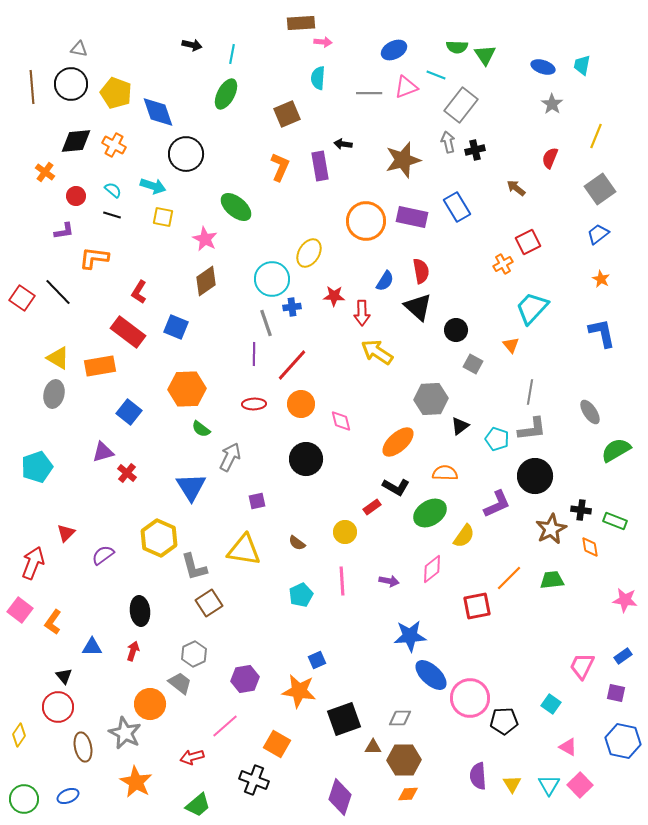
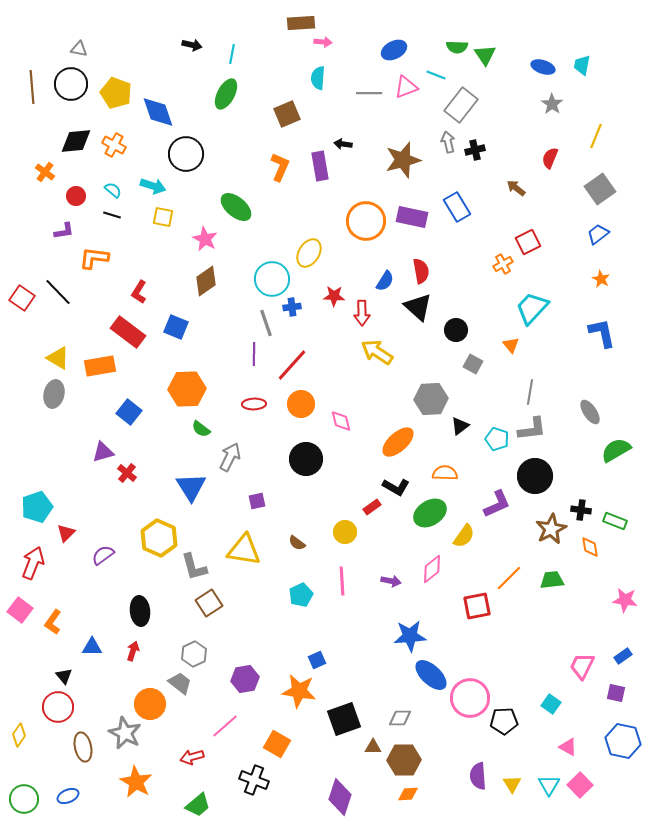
cyan pentagon at (37, 467): moved 40 px down
purple arrow at (389, 581): moved 2 px right
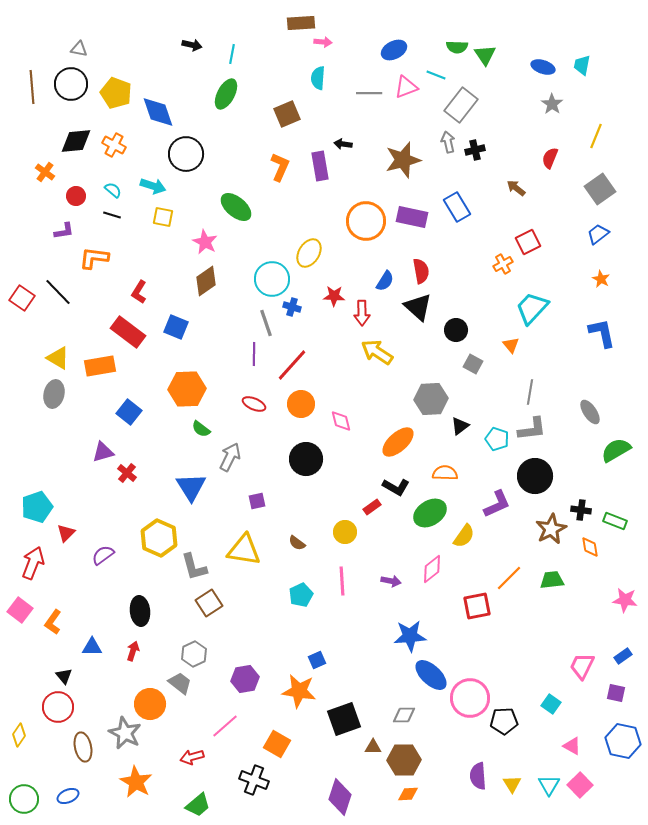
pink star at (205, 239): moved 3 px down
blue cross at (292, 307): rotated 24 degrees clockwise
red ellipse at (254, 404): rotated 25 degrees clockwise
gray diamond at (400, 718): moved 4 px right, 3 px up
pink triangle at (568, 747): moved 4 px right, 1 px up
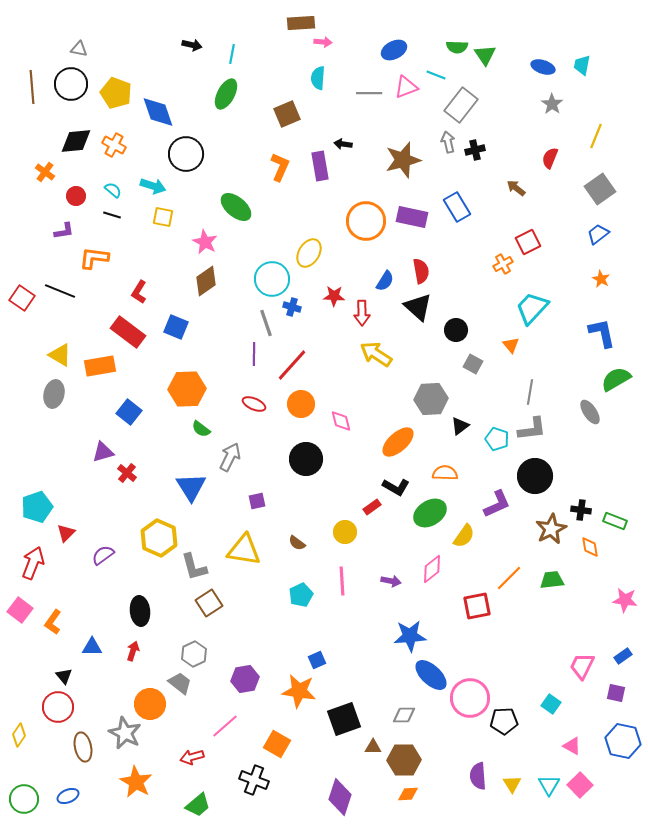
black line at (58, 292): moved 2 px right, 1 px up; rotated 24 degrees counterclockwise
yellow arrow at (377, 352): moved 1 px left, 2 px down
yellow triangle at (58, 358): moved 2 px right, 3 px up
green semicircle at (616, 450): moved 71 px up
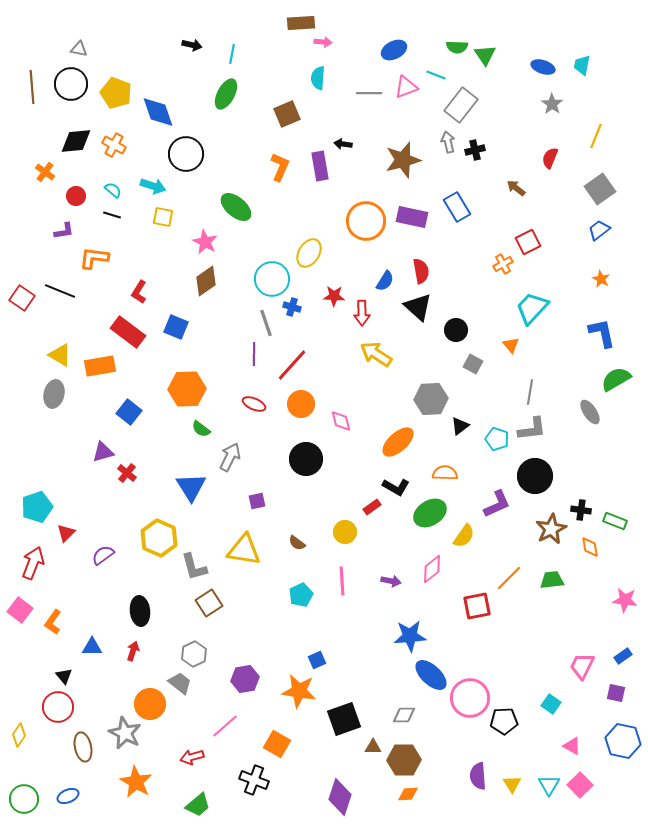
blue trapezoid at (598, 234): moved 1 px right, 4 px up
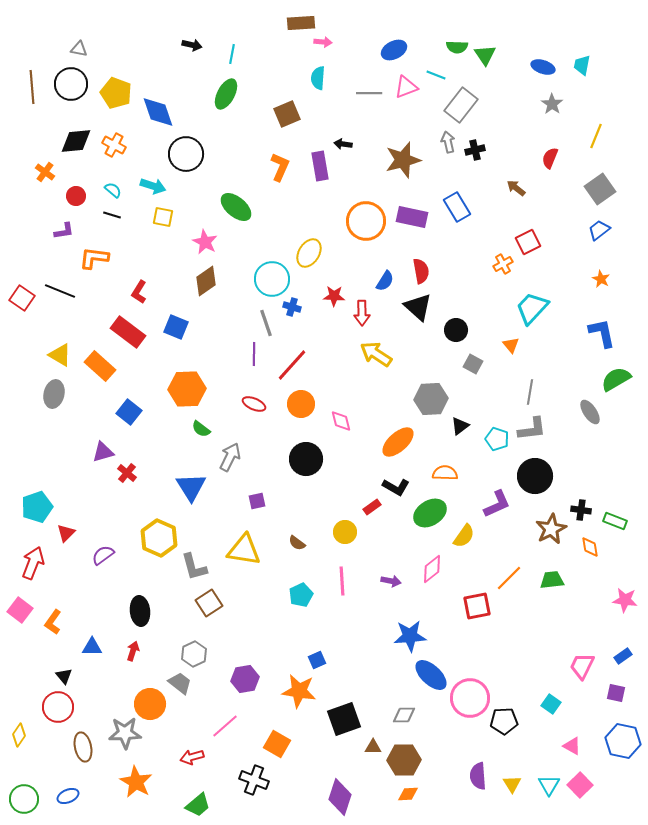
orange rectangle at (100, 366): rotated 52 degrees clockwise
gray star at (125, 733): rotated 28 degrees counterclockwise
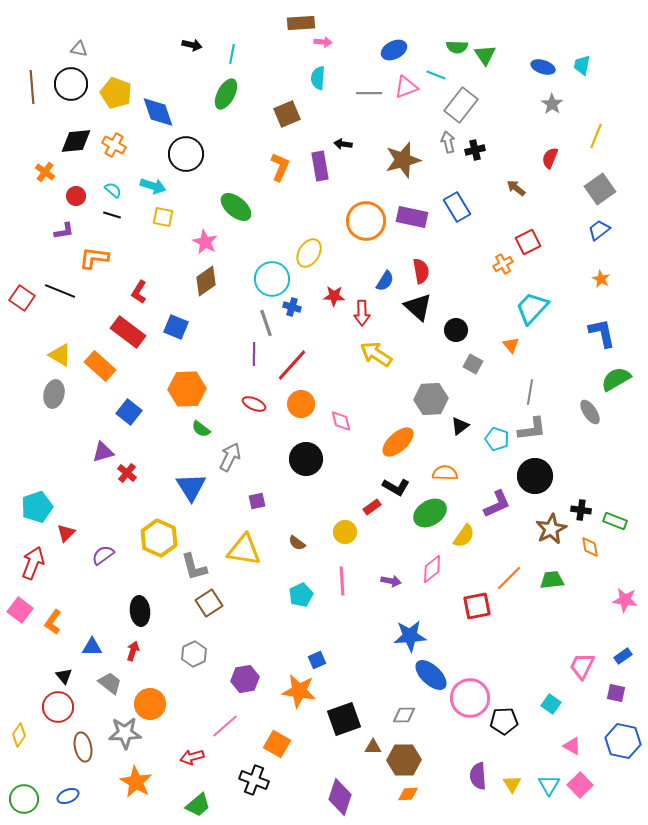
gray trapezoid at (180, 683): moved 70 px left
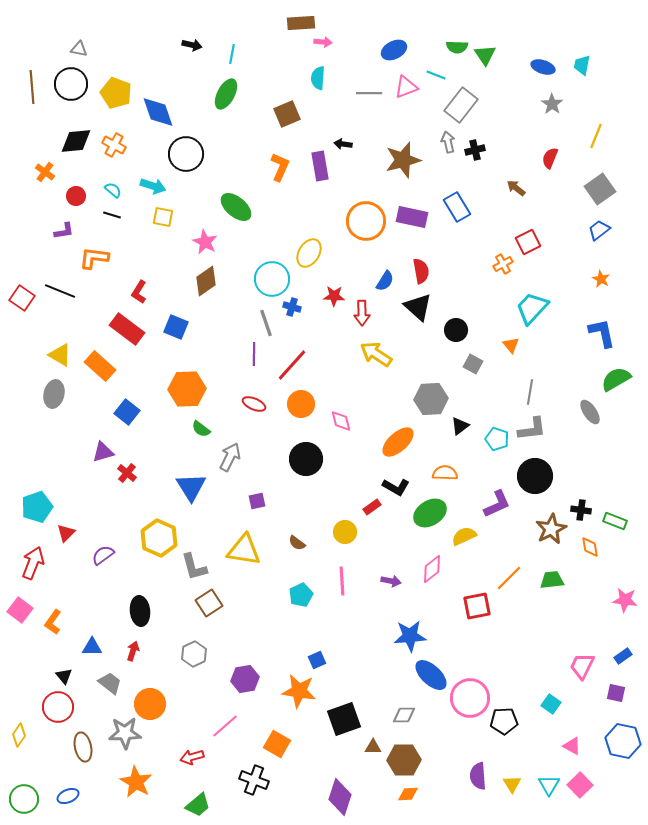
red rectangle at (128, 332): moved 1 px left, 3 px up
blue square at (129, 412): moved 2 px left
yellow semicircle at (464, 536): rotated 150 degrees counterclockwise
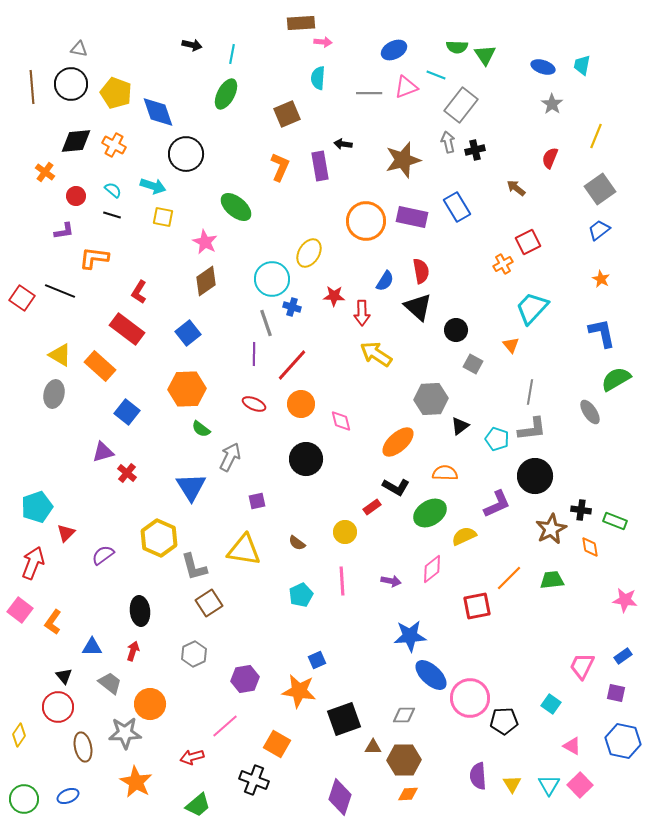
blue square at (176, 327): moved 12 px right, 6 px down; rotated 30 degrees clockwise
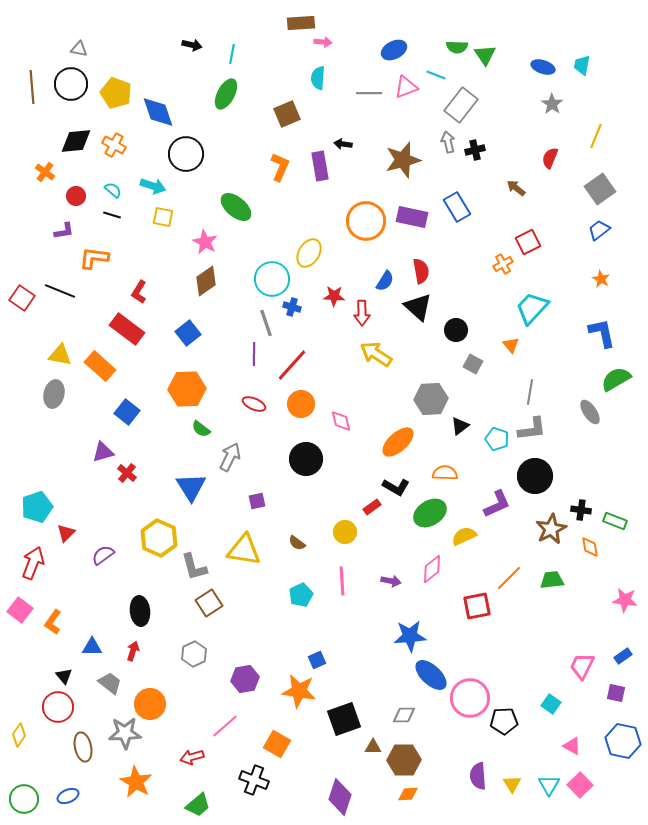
yellow triangle at (60, 355): rotated 20 degrees counterclockwise
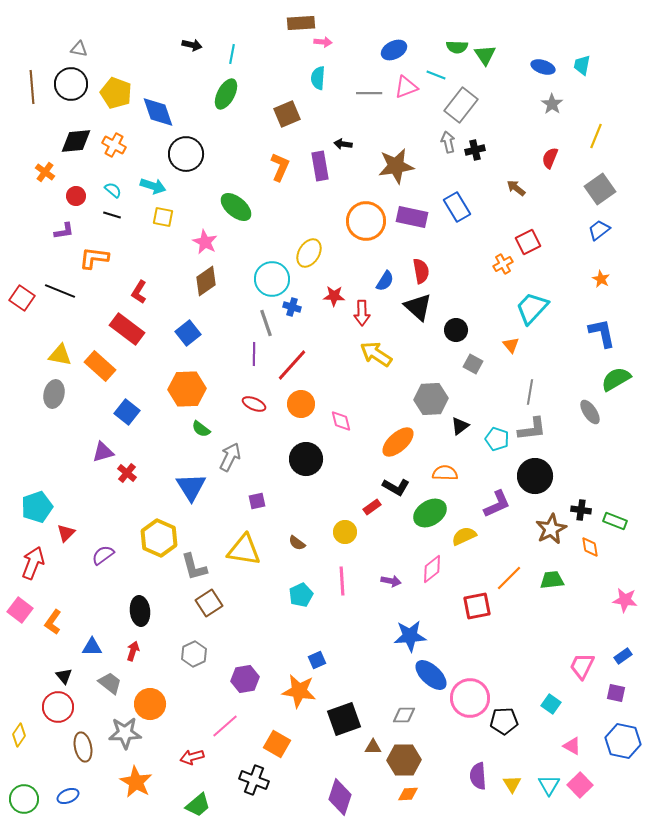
brown star at (403, 160): moved 7 px left, 6 px down; rotated 6 degrees clockwise
